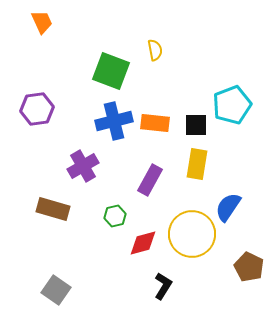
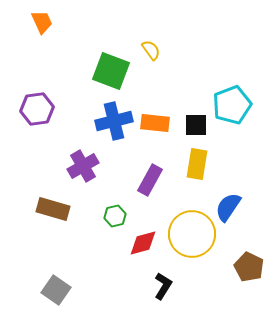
yellow semicircle: moved 4 px left; rotated 25 degrees counterclockwise
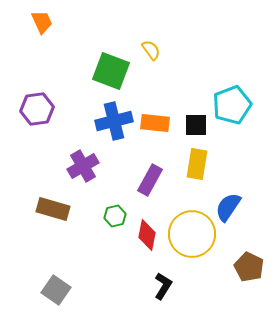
red diamond: moved 4 px right, 8 px up; rotated 64 degrees counterclockwise
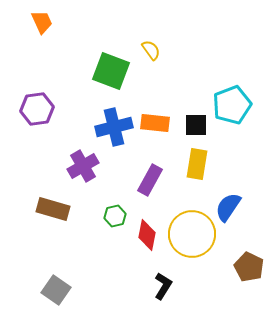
blue cross: moved 6 px down
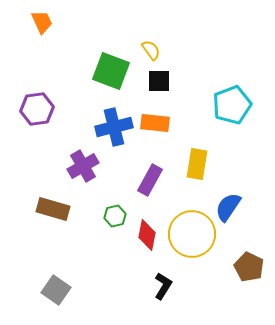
black square: moved 37 px left, 44 px up
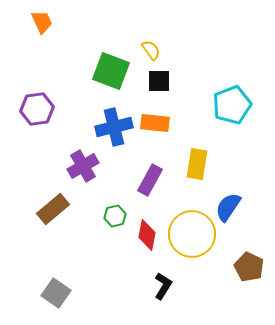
brown rectangle: rotated 56 degrees counterclockwise
gray square: moved 3 px down
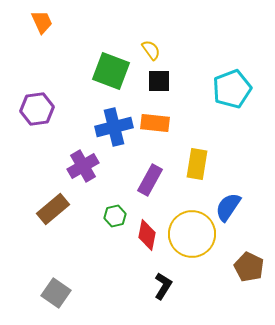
cyan pentagon: moved 16 px up
